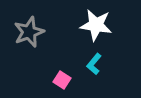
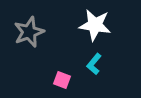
white star: moved 1 px left
pink square: rotated 12 degrees counterclockwise
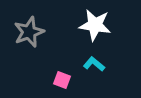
cyan L-shape: rotated 90 degrees clockwise
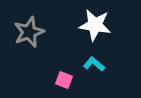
pink square: moved 2 px right
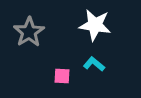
gray star: rotated 12 degrees counterclockwise
pink square: moved 2 px left, 4 px up; rotated 18 degrees counterclockwise
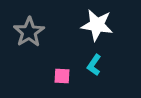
white star: moved 2 px right
cyan L-shape: moved 1 px down; rotated 95 degrees counterclockwise
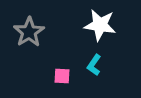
white star: moved 3 px right
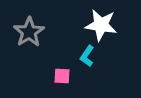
white star: moved 1 px right
cyan L-shape: moved 7 px left, 9 px up
